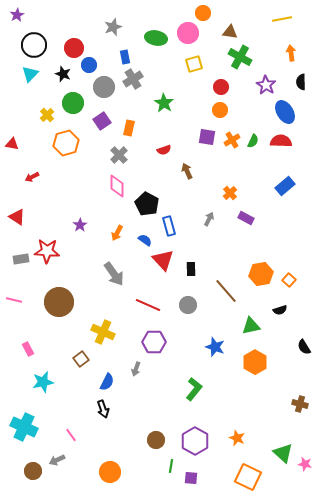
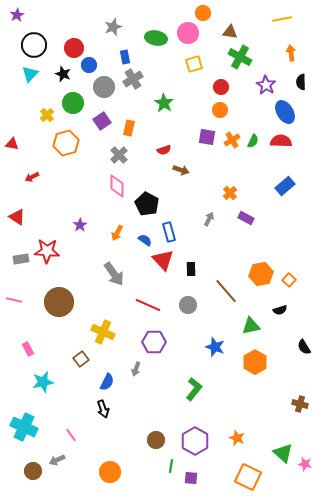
brown arrow at (187, 171): moved 6 px left, 1 px up; rotated 133 degrees clockwise
blue rectangle at (169, 226): moved 6 px down
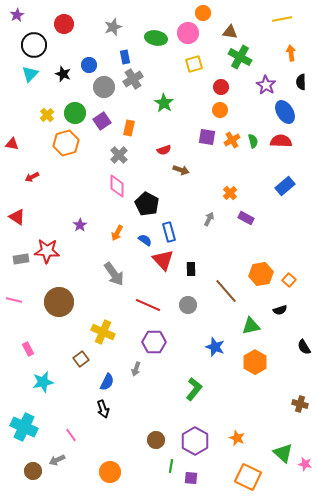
red circle at (74, 48): moved 10 px left, 24 px up
green circle at (73, 103): moved 2 px right, 10 px down
green semicircle at (253, 141): rotated 40 degrees counterclockwise
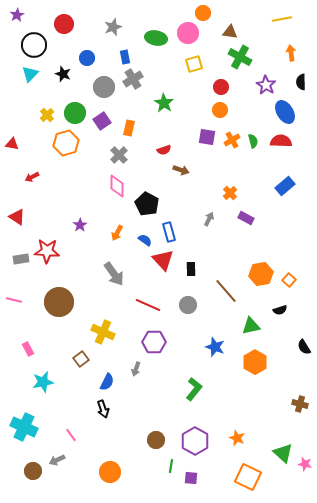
blue circle at (89, 65): moved 2 px left, 7 px up
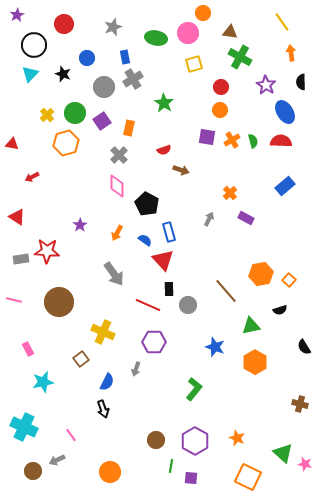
yellow line at (282, 19): moved 3 px down; rotated 66 degrees clockwise
black rectangle at (191, 269): moved 22 px left, 20 px down
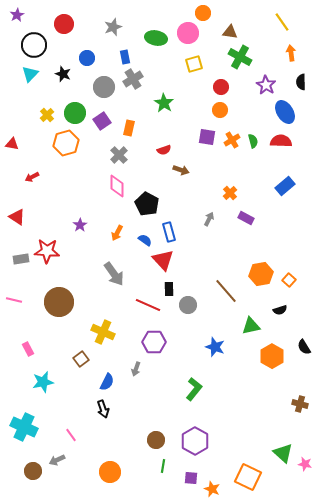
orange hexagon at (255, 362): moved 17 px right, 6 px up
orange star at (237, 438): moved 25 px left, 51 px down
green line at (171, 466): moved 8 px left
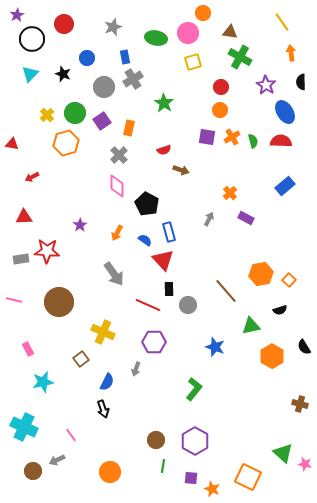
black circle at (34, 45): moved 2 px left, 6 px up
yellow square at (194, 64): moved 1 px left, 2 px up
orange cross at (232, 140): moved 3 px up
red triangle at (17, 217): moved 7 px right; rotated 36 degrees counterclockwise
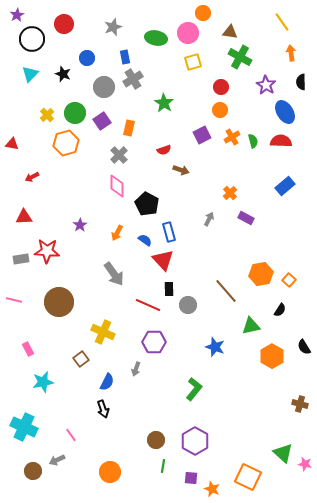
purple square at (207, 137): moved 5 px left, 2 px up; rotated 36 degrees counterclockwise
black semicircle at (280, 310): rotated 40 degrees counterclockwise
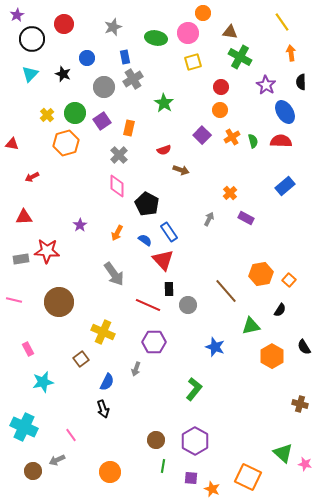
purple square at (202, 135): rotated 18 degrees counterclockwise
blue rectangle at (169, 232): rotated 18 degrees counterclockwise
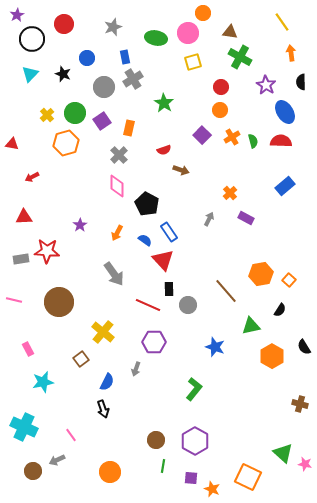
yellow cross at (103, 332): rotated 15 degrees clockwise
